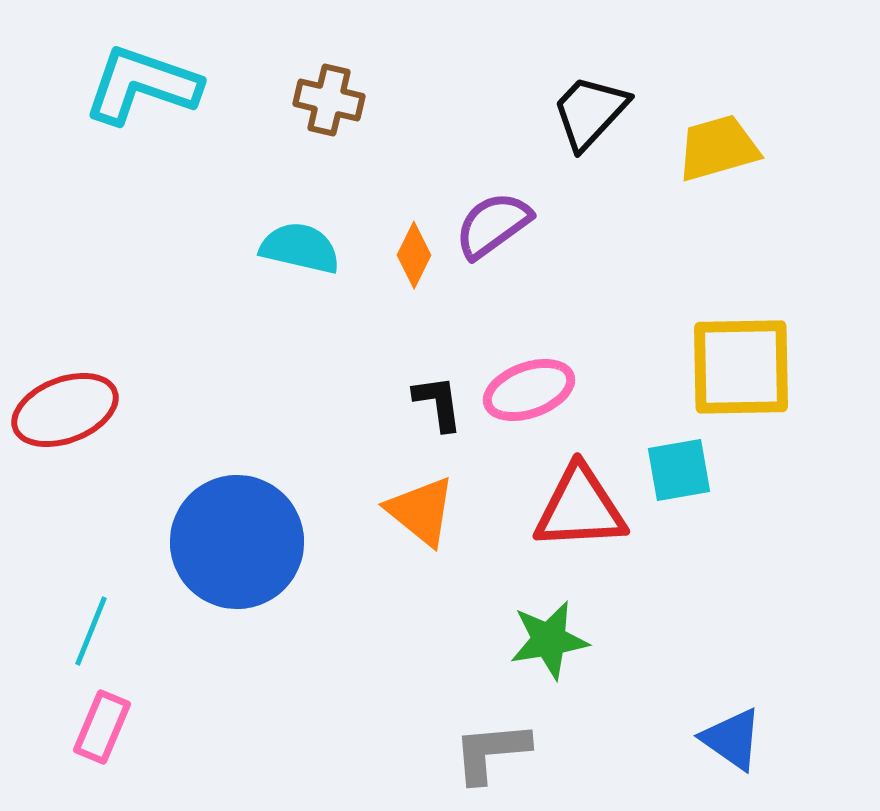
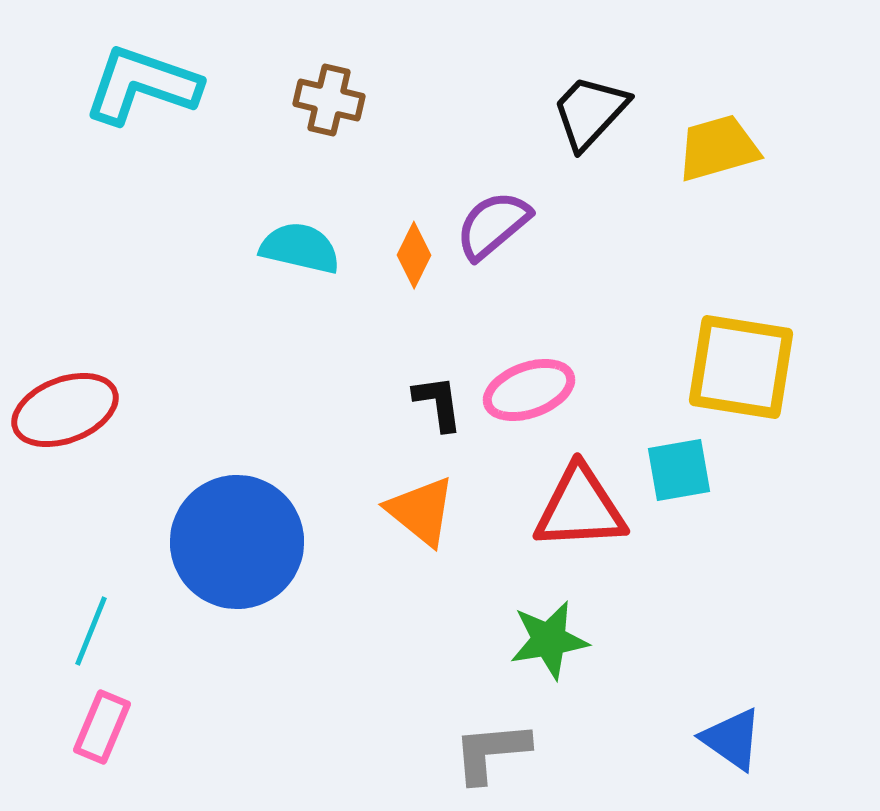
purple semicircle: rotated 4 degrees counterclockwise
yellow square: rotated 10 degrees clockwise
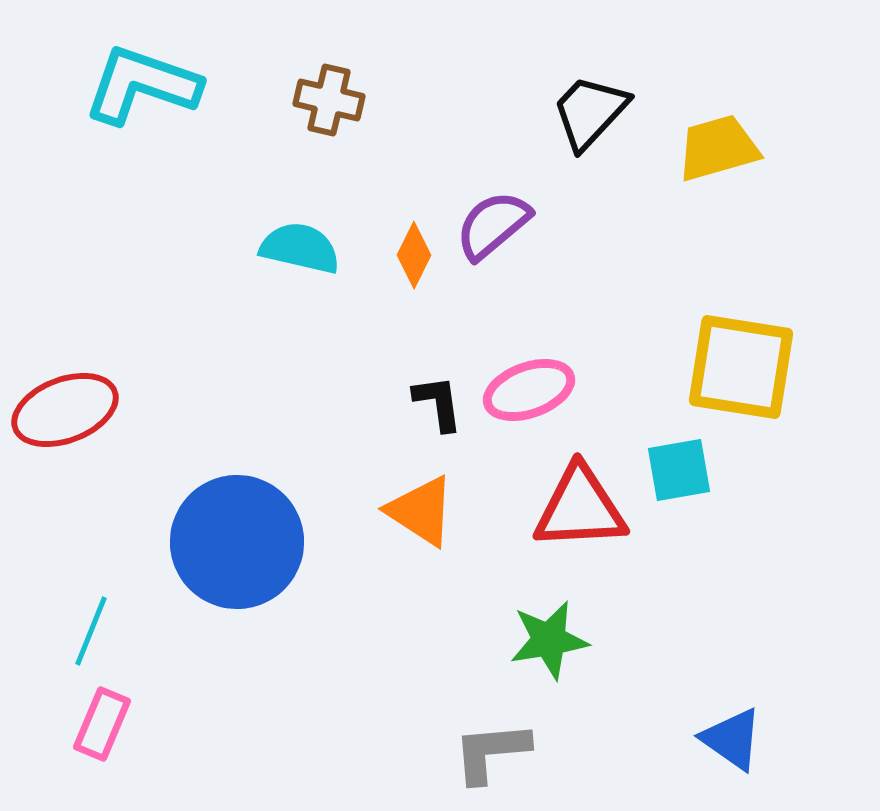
orange triangle: rotated 6 degrees counterclockwise
pink rectangle: moved 3 px up
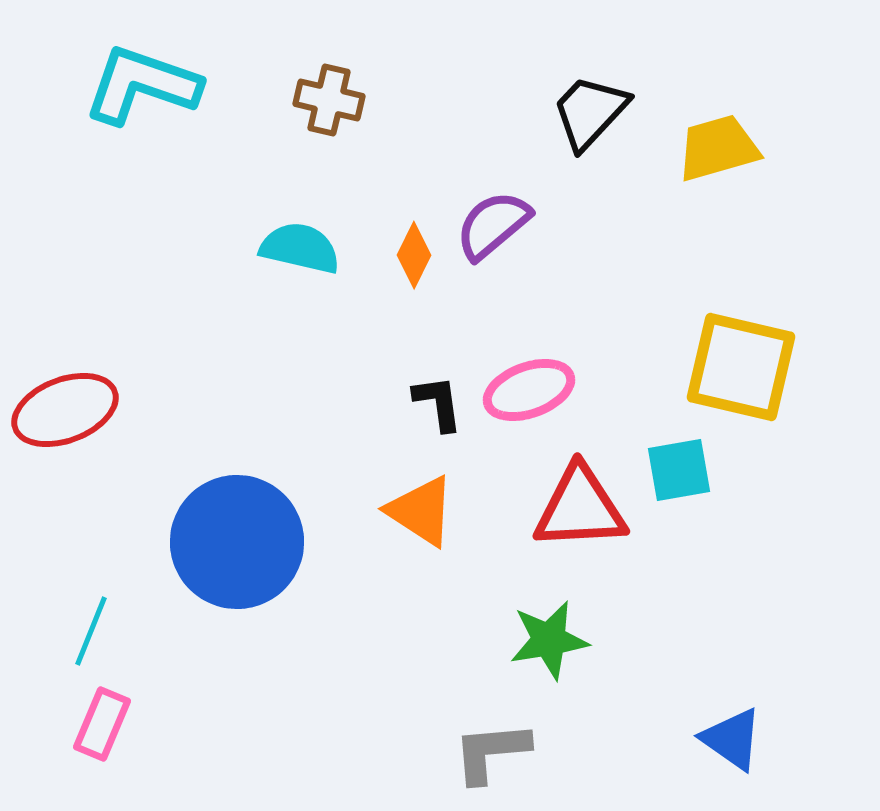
yellow square: rotated 4 degrees clockwise
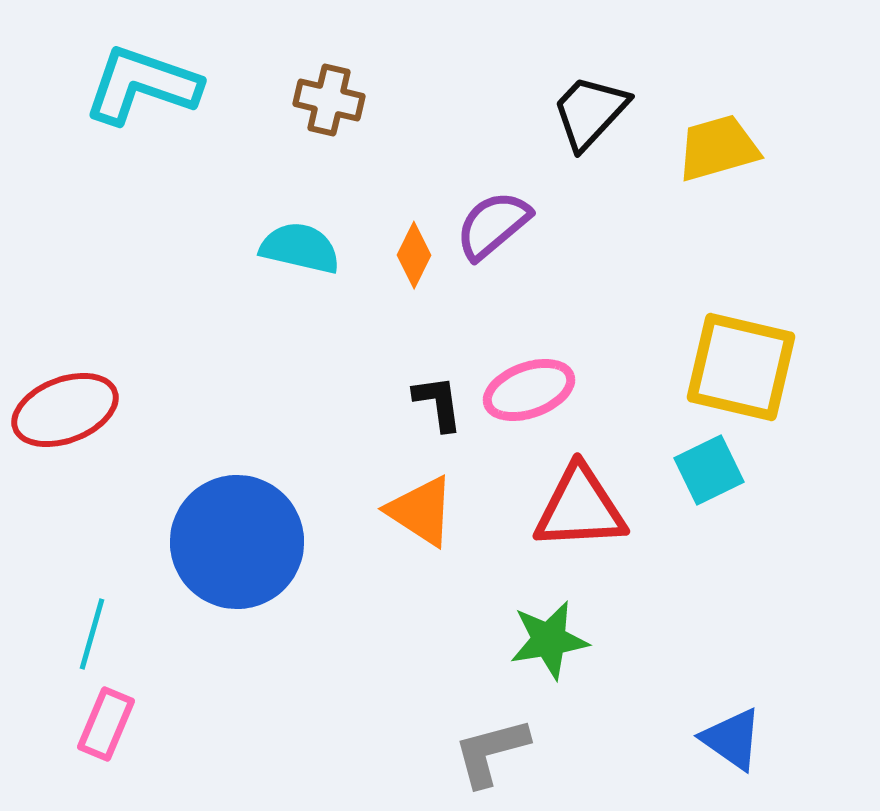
cyan square: moved 30 px right; rotated 16 degrees counterclockwise
cyan line: moved 1 px right, 3 px down; rotated 6 degrees counterclockwise
pink rectangle: moved 4 px right
gray L-shape: rotated 10 degrees counterclockwise
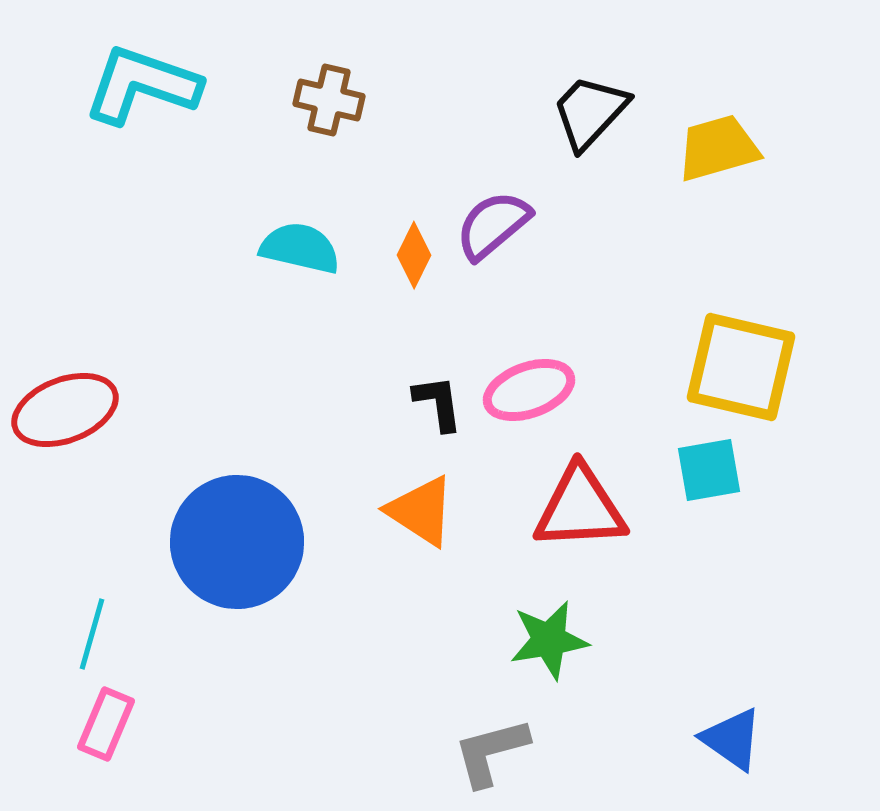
cyan square: rotated 16 degrees clockwise
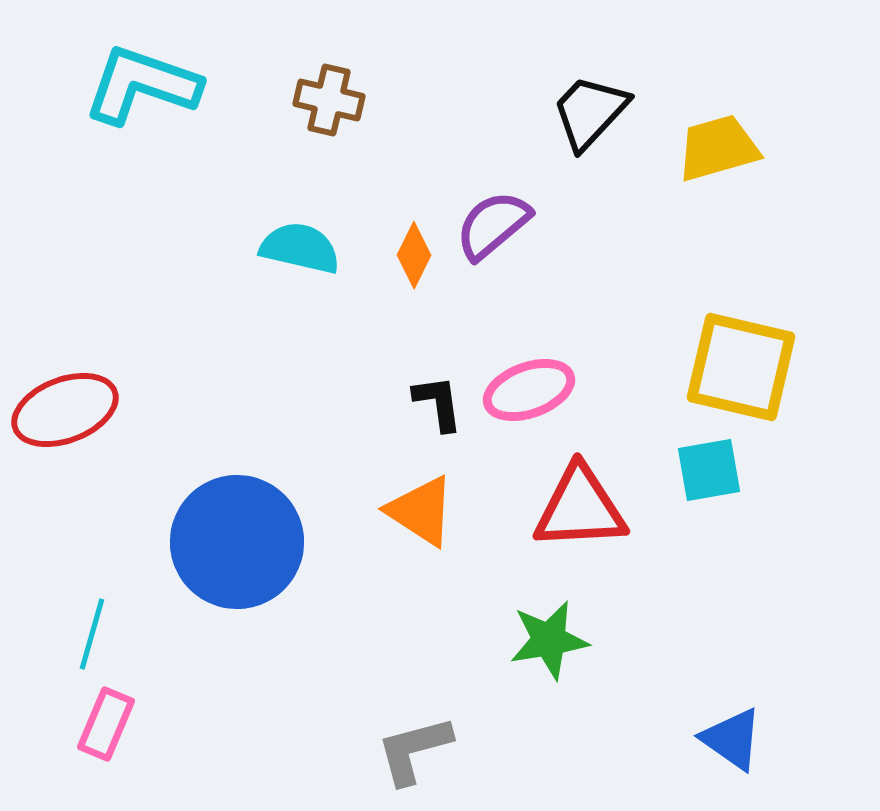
gray L-shape: moved 77 px left, 2 px up
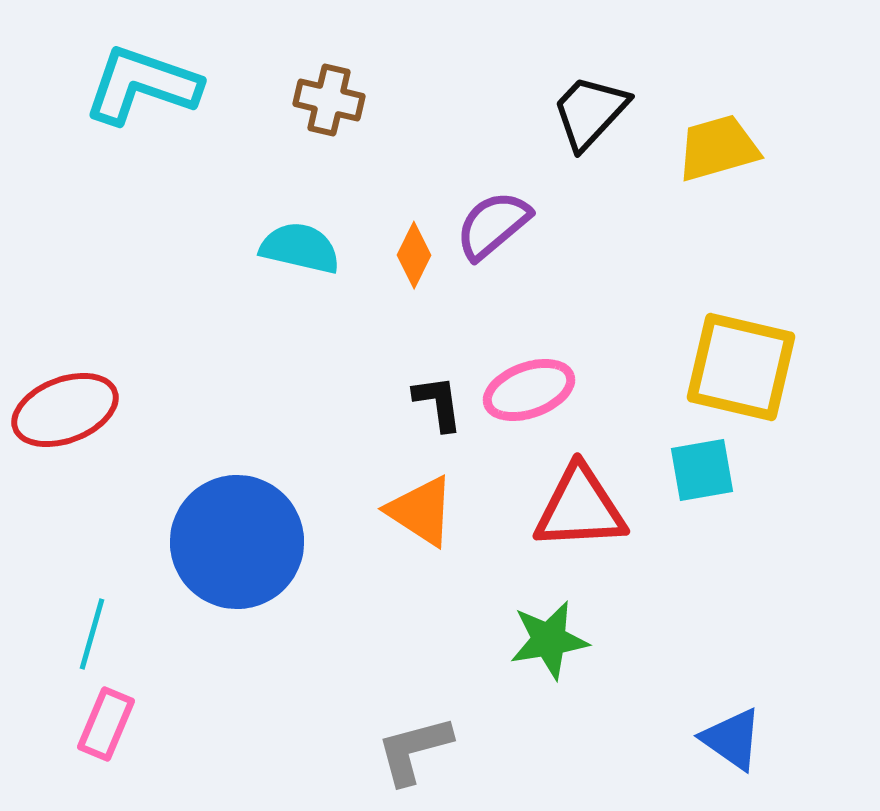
cyan square: moved 7 px left
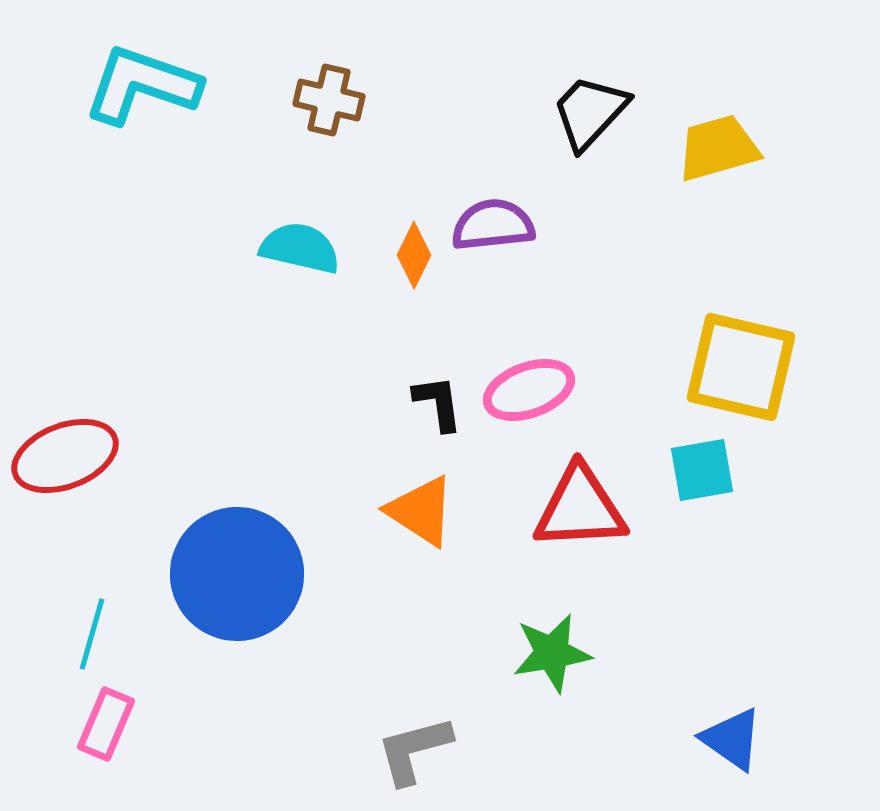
purple semicircle: rotated 34 degrees clockwise
red ellipse: moved 46 px down
blue circle: moved 32 px down
green star: moved 3 px right, 13 px down
